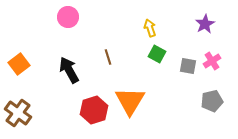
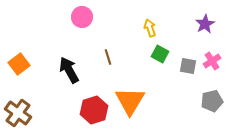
pink circle: moved 14 px right
green square: moved 3 px right
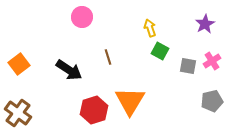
green square: moved 3 px up
black arrow: rotated 152 degrees clockwise
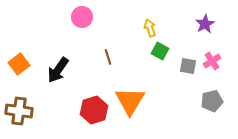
black arrow: moved 11 px left; rotated 92 degrees clockwise
brown cross: moved 1 px right, 2 px up; rotated 28 degrees counterclockwise
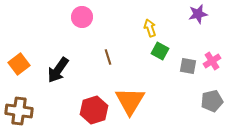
purple star: moved 7 px left, 10 px up; rotated 18 degrees clockwise
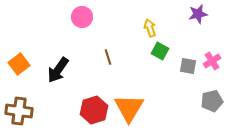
orange triangle: moved 1 px left, 7 px down
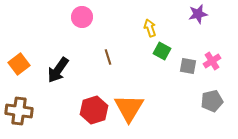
green square: moved 2 px right
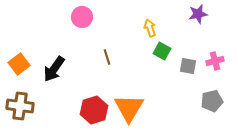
brown line: moved 1 px left
pink cross: moved 3 px right; rotated 18 degrees clockwise
black arrow: moved 4 px left, 1 px up
brown cross: moved 1 px right, 5 px up
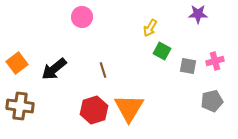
purple star: rotated 12 degrees clockwise
yellow arrow: rotated 132 degrees counterclockwise
brown line: moved 4 px left, 13 px down
orange square: moved 2 px left, 1 px up
black arrow: rotated 16 degrees clockwise
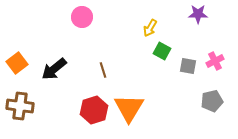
pink cross: rotated 12 degrees counterclockwise
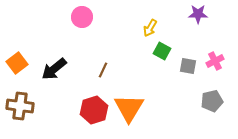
brown line: rotated 42 degrees clockwise
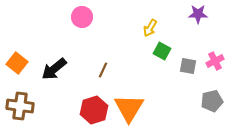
orange square: rotated 15 degrees counterclockwise
